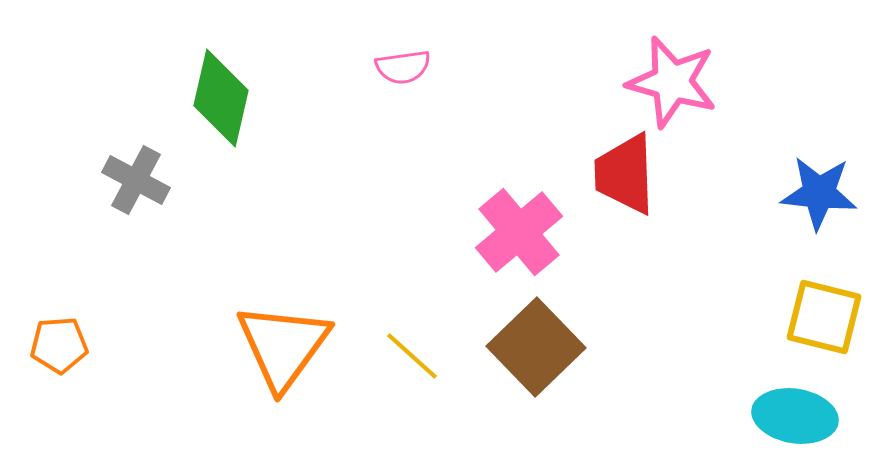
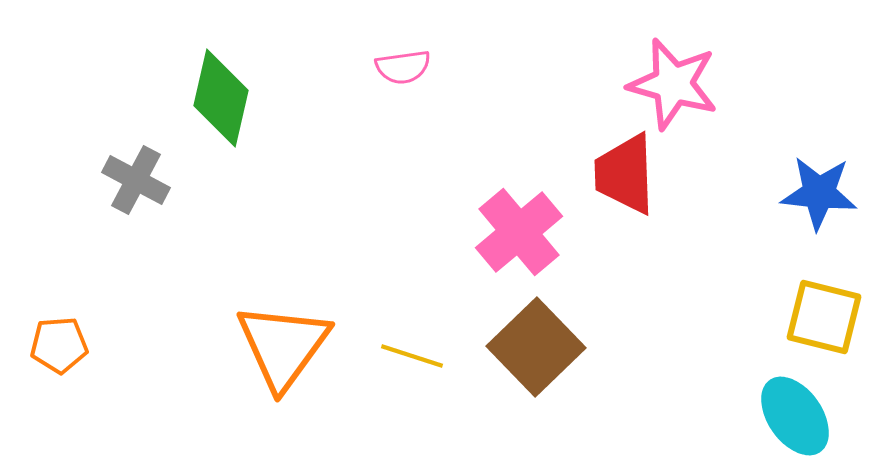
pink star: moved 1 px right, 2 px down
yellow line: rotated 24 degrees counterclockwise
cyan ellipse: rotated 46 degrees clockwise
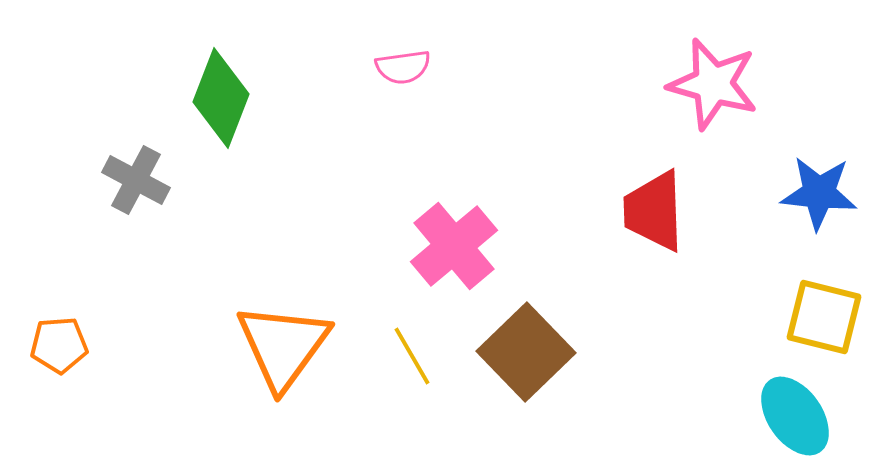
pink star: moved 40 px right
green diamond: rotated 8 degrees clockwise
red trapezoid: moved 29 px right, 37 px down
pink cross: moved 65 px left, 14 px down
brown square: moved 10 px left, 5 px down
yellow line: rotated 42 degrees clockwise
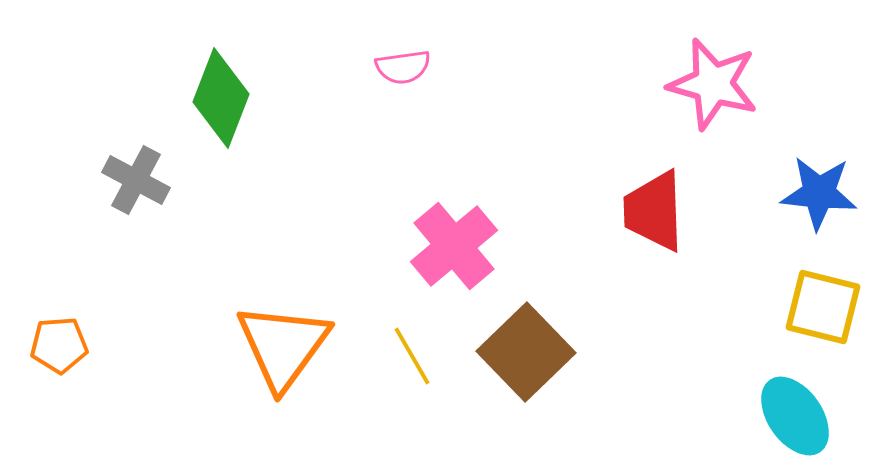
yellow square: moved 1 px left, 10 px up
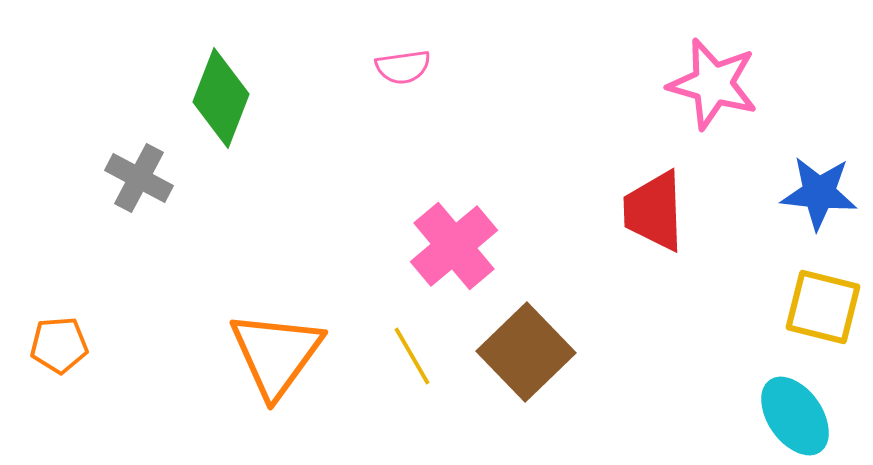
gray cross: moved 3 px right, 2 px up
orange triangle: moved 7 px left, 8 px down
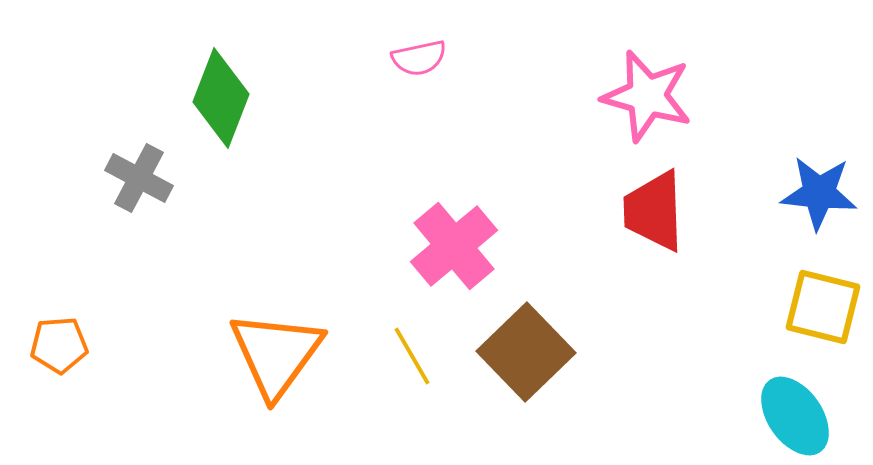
pink semicircle: moved 16 px right, 9 px up; rotated 4 degrees counterclockwise
pink star: moved 66 px left, 12 px down
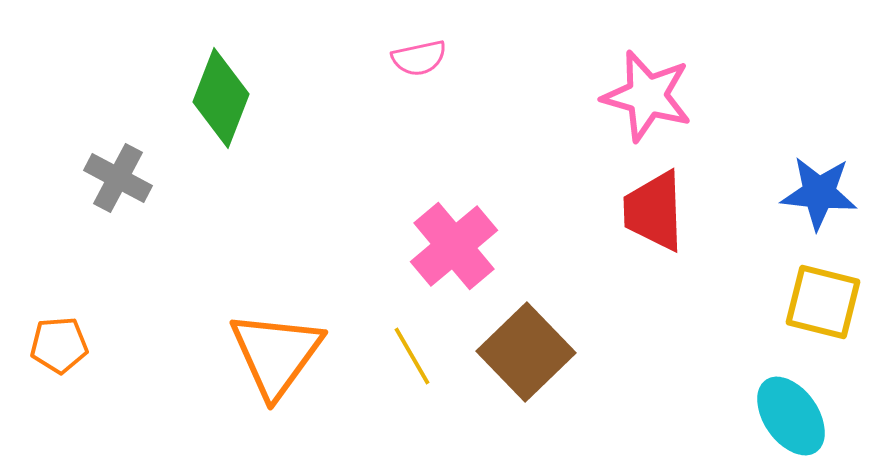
gray cross: moved 21 px left
yellow square: moved 5 px up
cyan ellipse: moved 4 px left
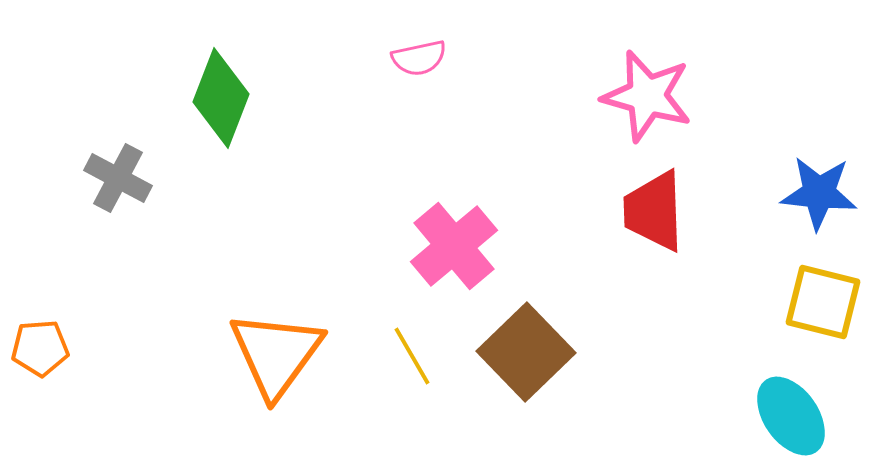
orange pentagon: moved 19 px left, 3 px down
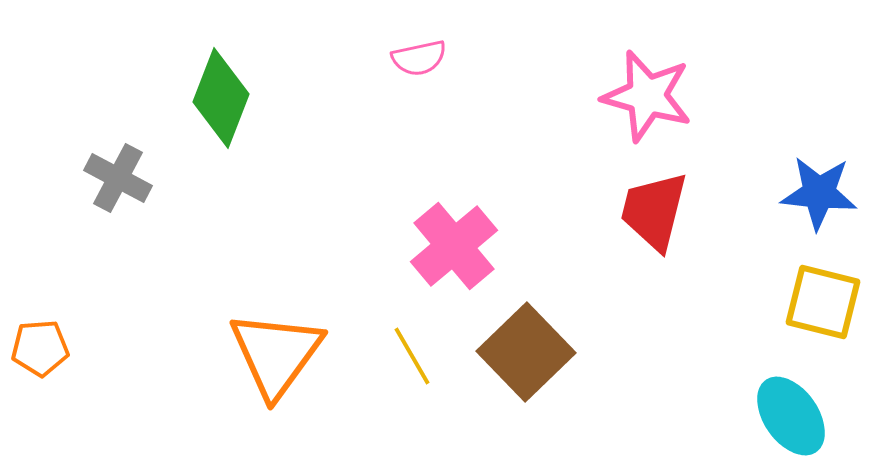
red trapezoid: rotated 16 degrees clockwise
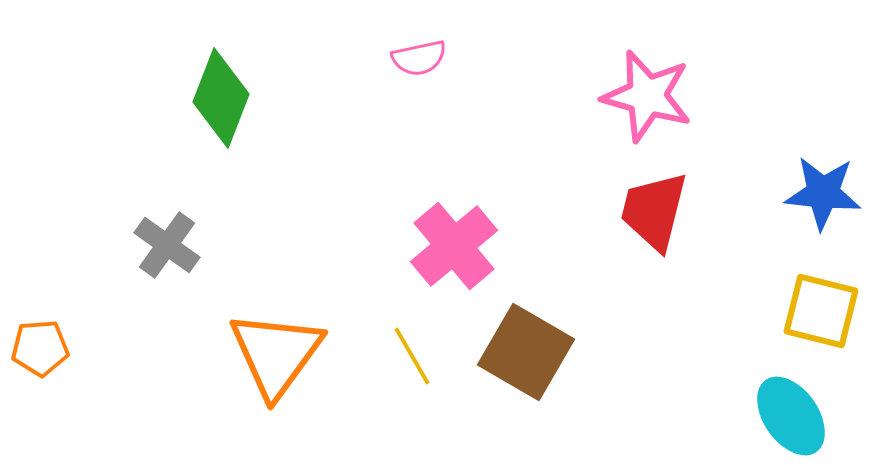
gray cross: moved 49 px right, 67 px down; rotated 8 degrees clockwise
blue star: moved 4 px right
yellow square: moved 2 px left, 9 px down
brown square: rotated 16 degrees counterclockwise
